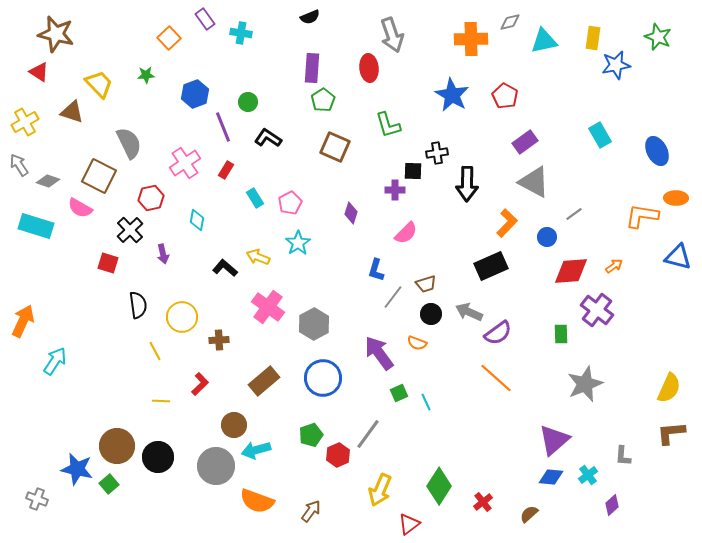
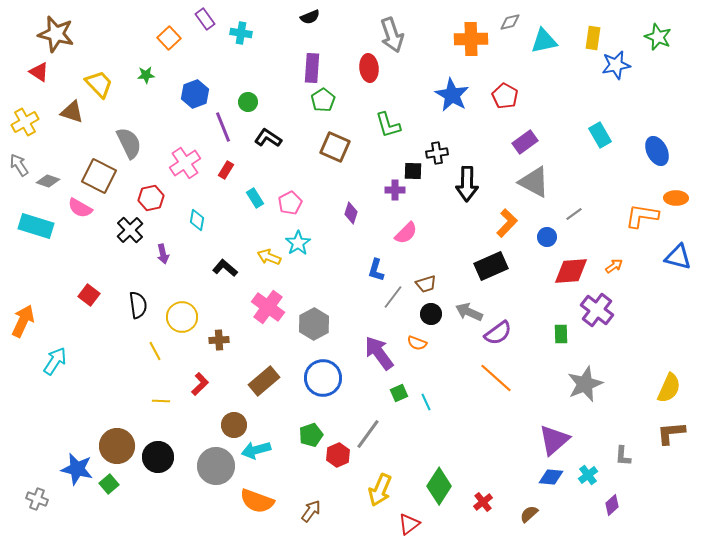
yellow arrow at (258, 257): moved 11 px right
red square at (108, 263): moved 19 px left, 32 px down; rotated 20 degrees clockwise
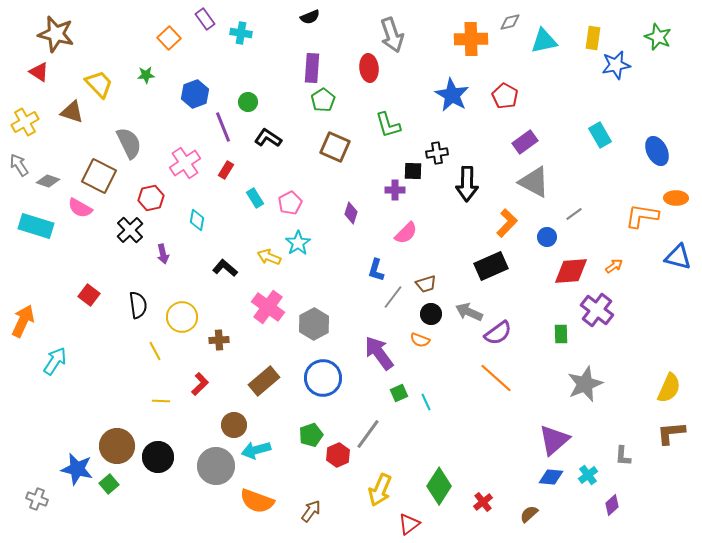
orange semicircle at (417, 343): moved 3 px right, 3 px up
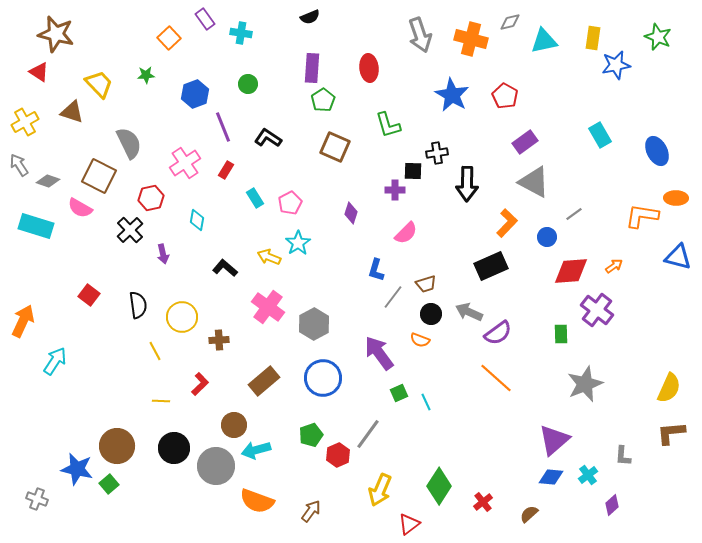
gray arrow at (392, 35): moved 28 px right
orange cross at (471, 39): rotated 16 degrees clockwise
green circle at (248, 102): moved 18 px up
black circle at (158, 457): moved 16 px right, 9 px up
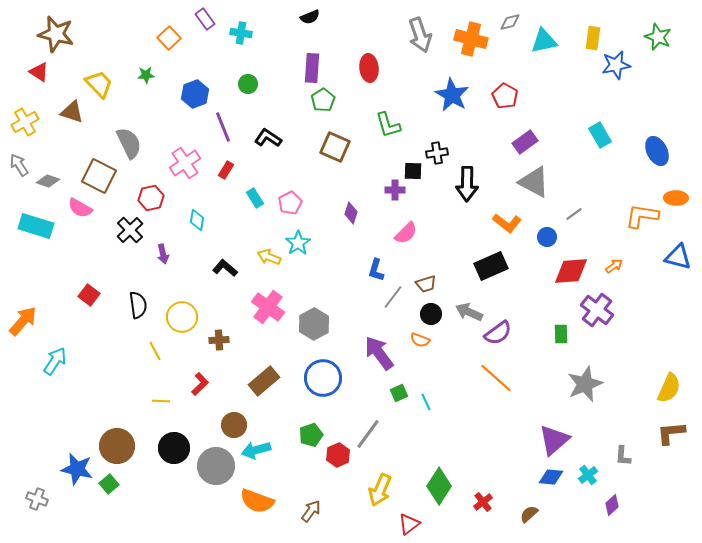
orange L-shape at (507, 223): rotated 84 degrees clockwise
orange arrow at (23, 321): rotated 16 degrees clockwise
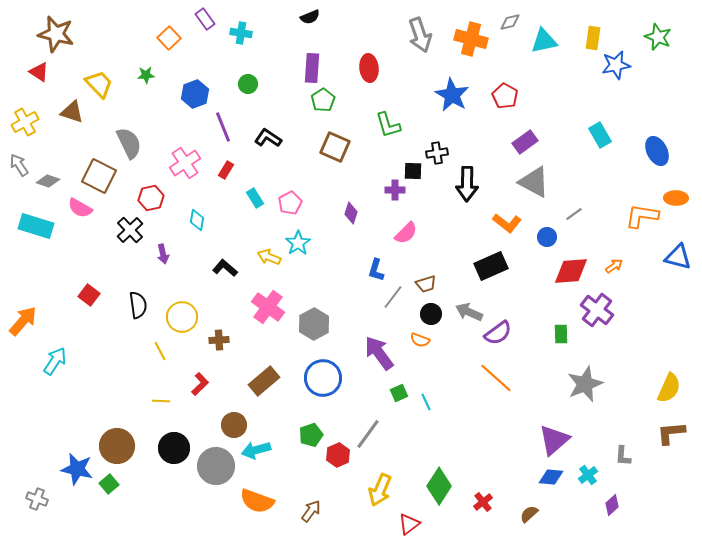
yellow line at (155, 351): moved 5 px right
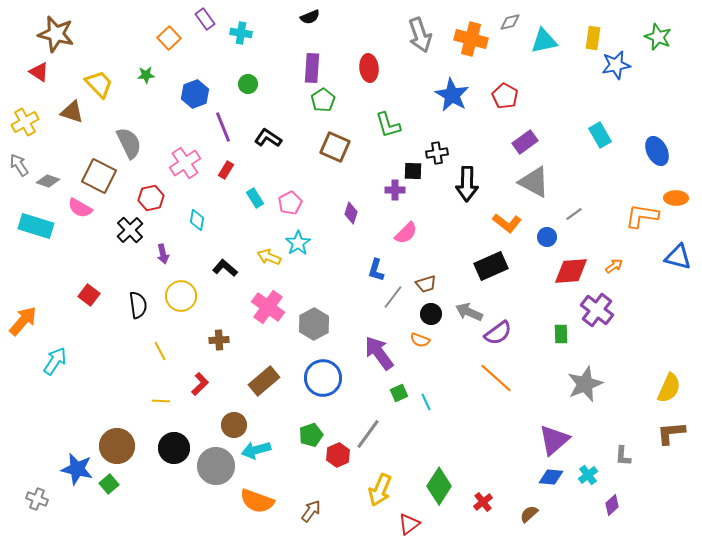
yellow circle at (182, 317): moved 1 px left, 21 px up
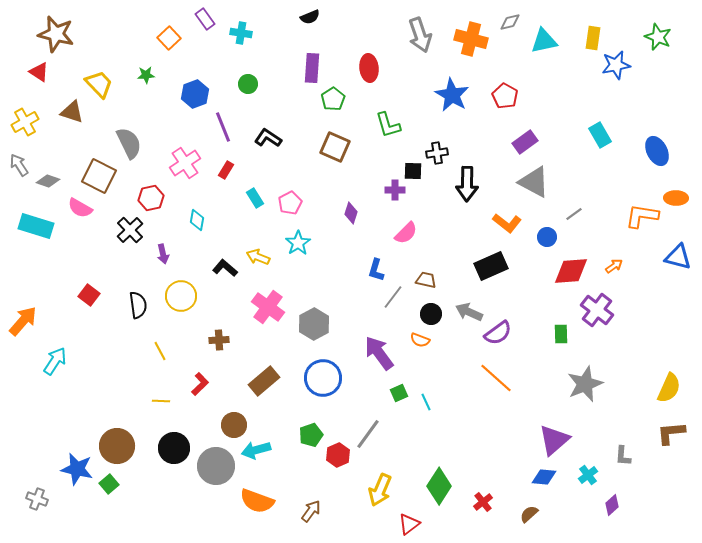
green pentagon at (323, 100): moved 10 px right, 1 px up
yellow arrow at (269, 257): moved 11 px left
brown trapezoid at (426, 284): moved 4 px up; rotated 150 degrees counterclockwise
blue diamond at (551, 477): moved 7 px left
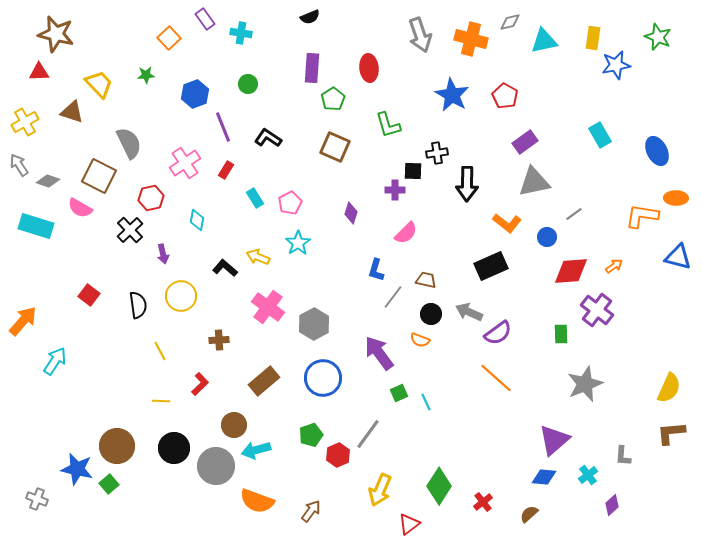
red triangle at (39, 72): rotated 35 degrees counterclockwise
gray triangle at (534, 182): rotated 40 degrees counterclockwise
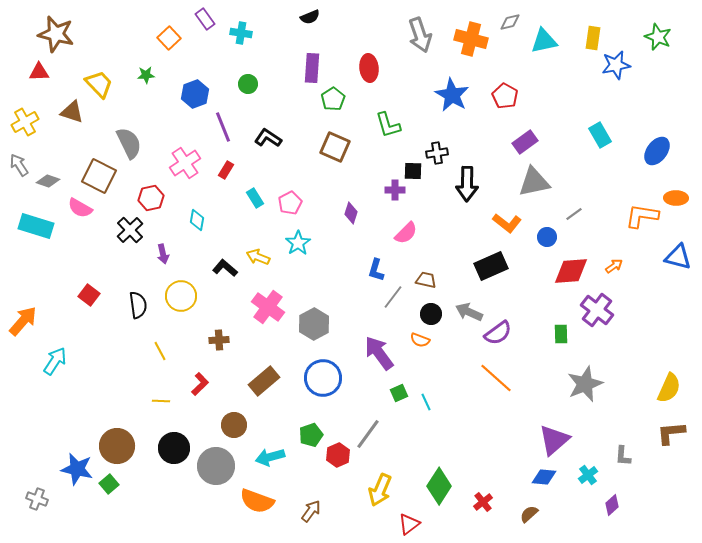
blue ellipse at (657, 151): rotated 64 degrees clockwise
cyan arrow at (256, 450): moved 14 px right, 7 px down
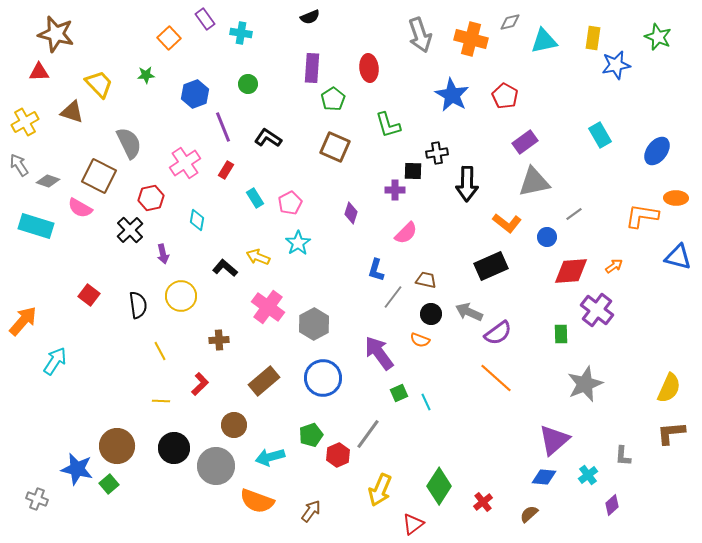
red triangle at (409, 524): moved 4 px right
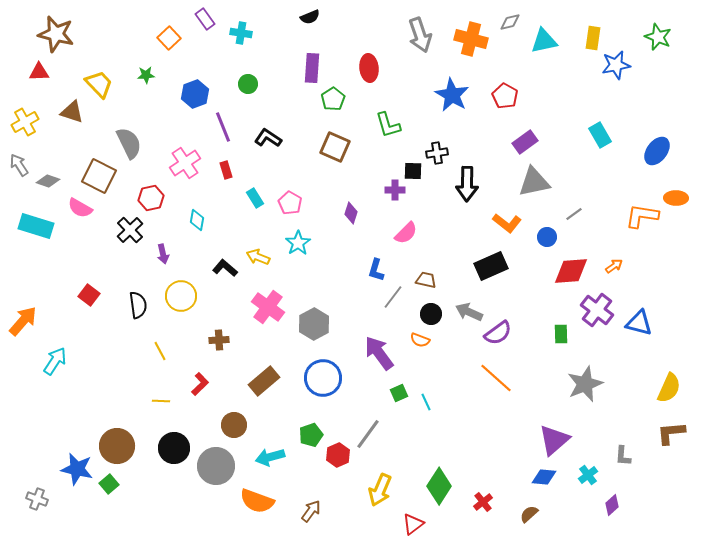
red rectangle at (226, 170): rotated 48 degrees counterclockwise
pink pentagon at (290, 203): rotated 15 degrees counterclockwise
blue triangle at (678, 257): moved 39 px left, 66 px down
